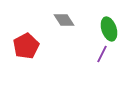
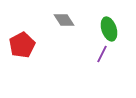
red pentagon: moved 4 px left, 1 px up
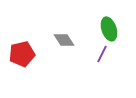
gray diamond: moved 20 px down
red pentagon: moved 9 px down; rotated 15 degrees clockwise
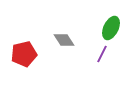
green ellipse: moved 2 px right, 1 px up; rotated 45 degrees clockwise
red pentagon: moved 2 px right
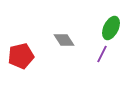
red pentagon: moved 3 px left, 2 px down
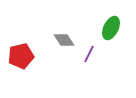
purple line: moved 13 px left
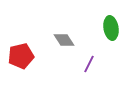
green ellipse: rotated 35 degrees counterclockwise
purple line: moved 10 px down
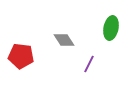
green ellipse: rotated 20 degrees clockwise
red pentagon: rotated 20 degrees clockwise
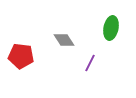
purple line: moved 1 px right, 1 px up
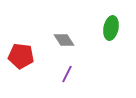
purple line: moved 23 px left, 11 px down
